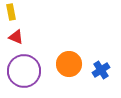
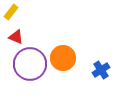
yellow rectangle: rotated 49 degrees clockwise
orange circle: moved 6 px left, 6 px up
purple circle: moved 6 px right, 7 px up
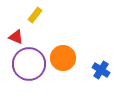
yellow rectangle: moved 24 px right, 3 px down
purple circle: moved 1 px left
blue cross: rotated 24 degrees counterclockwise
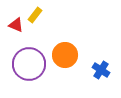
red triangle: moved 12 px up
orange circle: moved 2 px right, 3 px up
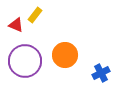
purple circle: moved 4 px left, 3 px up
blue cross: moved 3 px down; rotated 30 degrees clockwise
